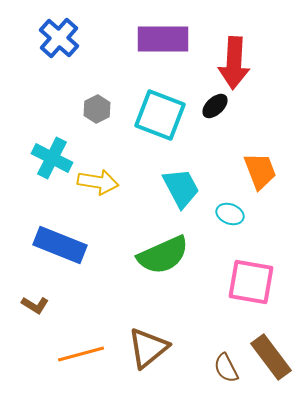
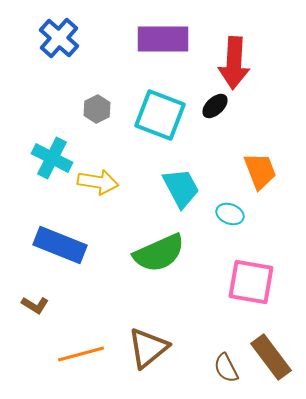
green semicircle: moved 4 px left, 2 px up
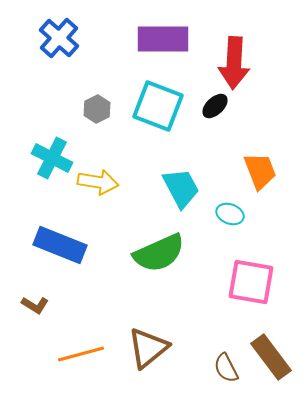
cyan square: moved 2 px left, 9 px up
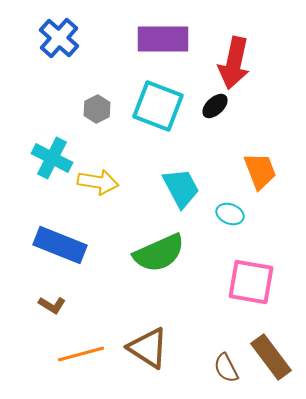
red arrow: rotated 9 degrees clockwise
brown L-shape: moved 17 px right
brown triangle: rotated 48 degrees counterclockwise
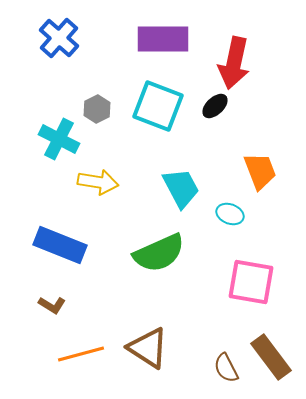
cyan cross: moved 7 px right, 19 px up
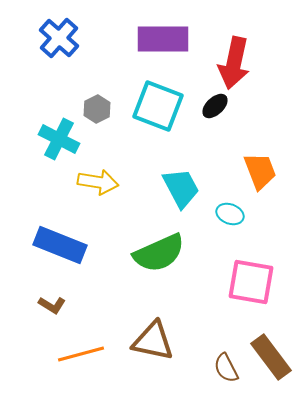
brown triangle: moved 5 px right, 7 px up; rotated 21 degrees counterclockwise
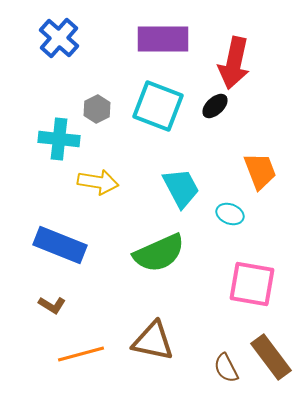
cyan cross: rotated 21 degrees counterclockwise
pink square: moved 1 px right, 2 px down
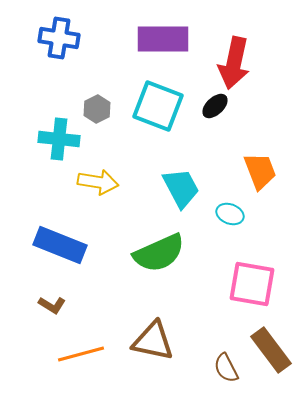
blue cross: rotated 33 degrees counterclockwise
brown rectangle: moved 7 px up
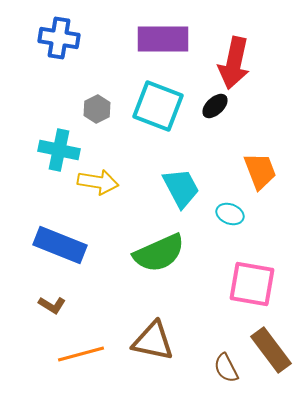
cyan cross: moved 11 px down; rotated 6 degrees clockwise
